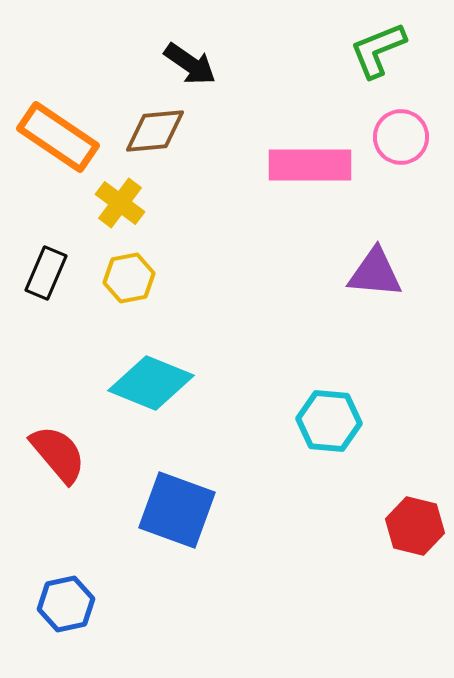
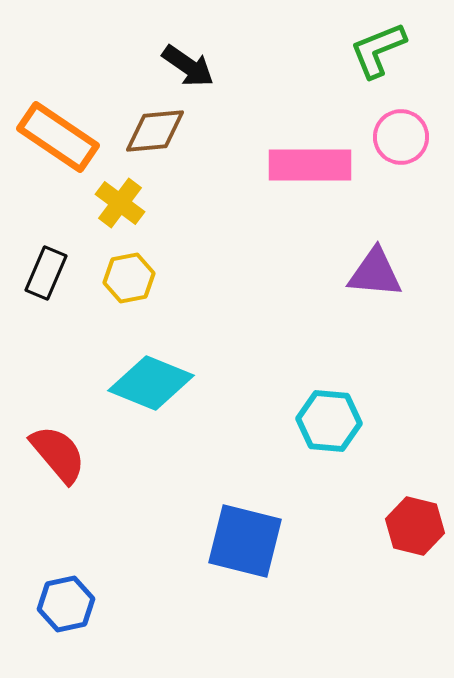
black arrow: moved 2 px left, 2 px down
blue square: moved 68 px right, 31 px down; rotated 6 degrees counterclockwise
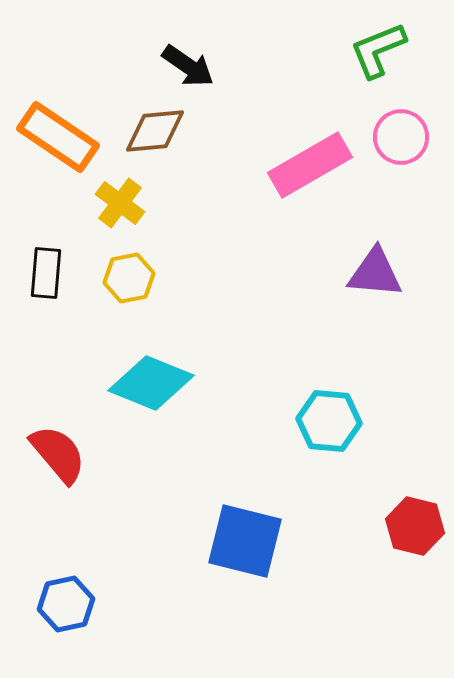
pink rectangle: rotated 30 degrees counterclockwise
black rectangle: rotated 18 degrees counterclockwise
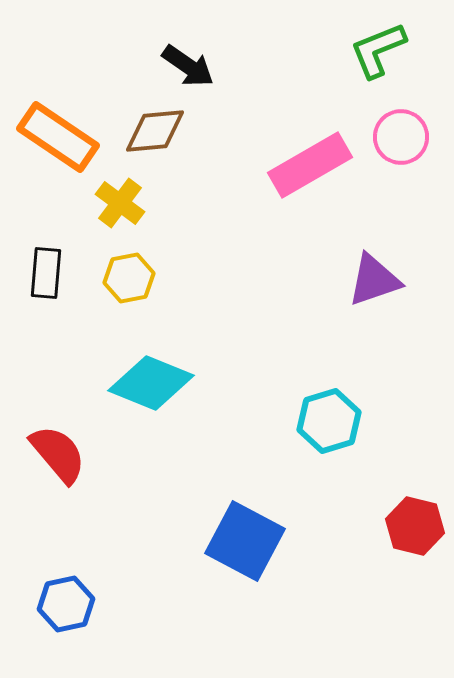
purple triangle: moved 1 px left, 7 px down; rotated 24 degrees counterclockwise
cyan hexagon: rotated 22 degrees counterclockwise
blue square: rotated 14 degrees clockwise
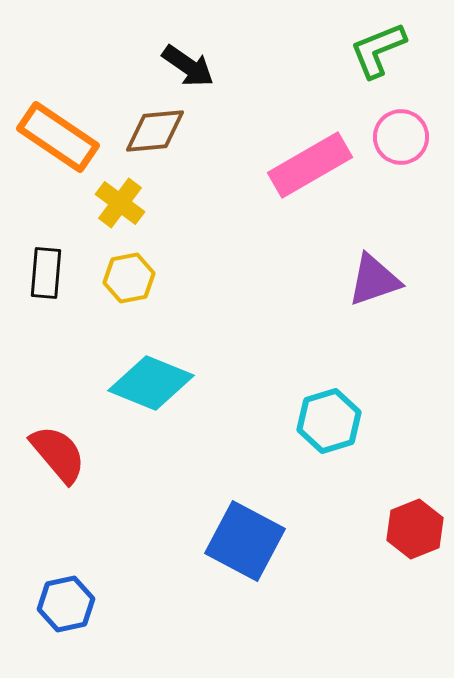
red hexagon: moved 3 px down; rotated 24 degrees clockwise
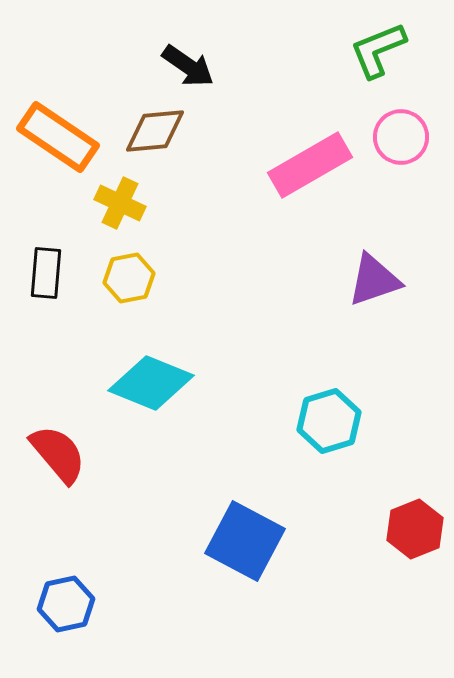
yellow cross: rotated 12 degrees counterclockwise
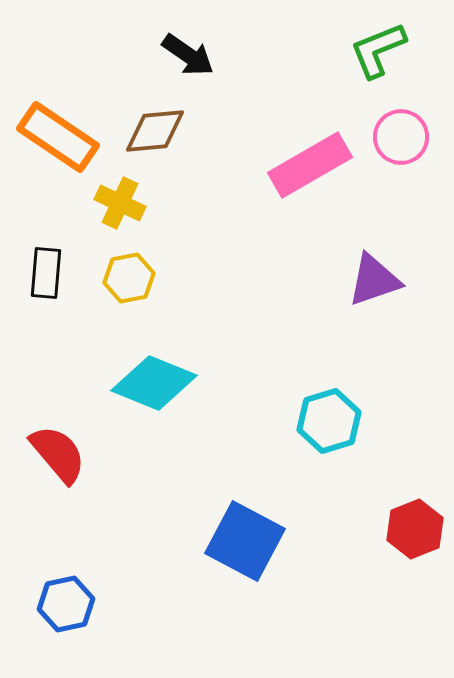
black arrow: moved 11 px up
cyan diamond: moved 3 px right
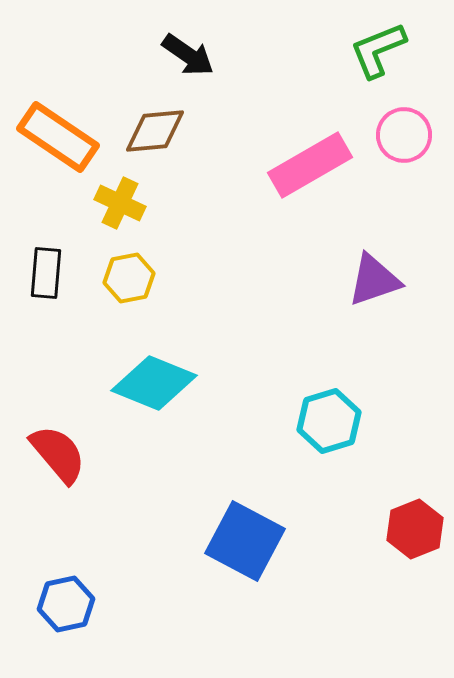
pink circle: moved 3 px right, 2 px up
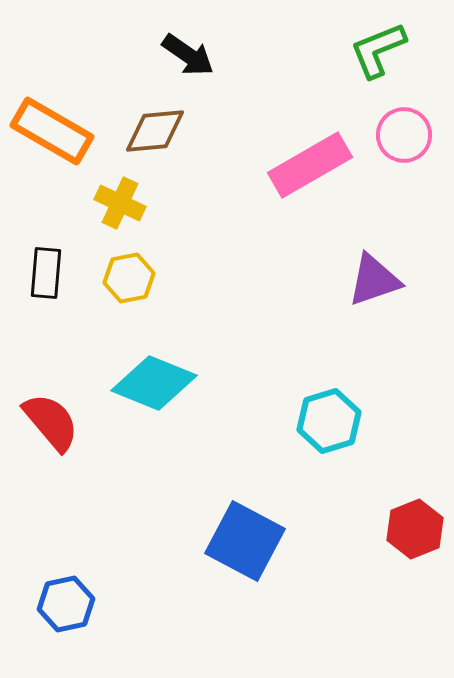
orange rectangle: moved 6 px left, 6 px up; rotated 4 degrees counterclockwise
red semicircle: moved 7 px left, 32 px up
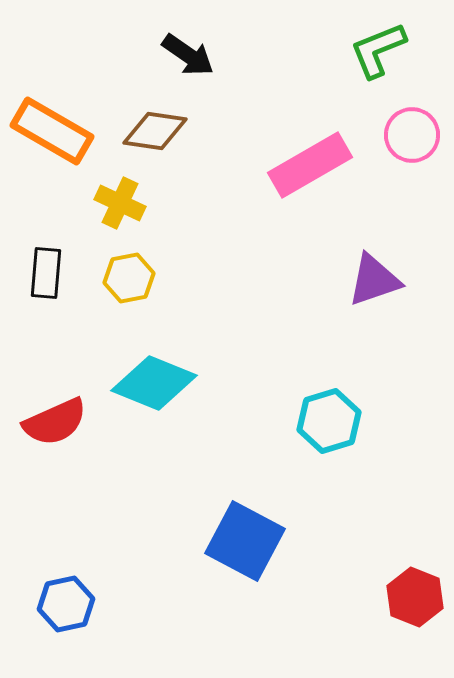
brown diamond: rotated 14 degrees clockwise
pink circle: moved 8 px right
red semicircle: moved 4 px right; rotated 106 degrees clockwise
red hexagon: moved 68 px down; rotated 16 degrees counterclockwise
